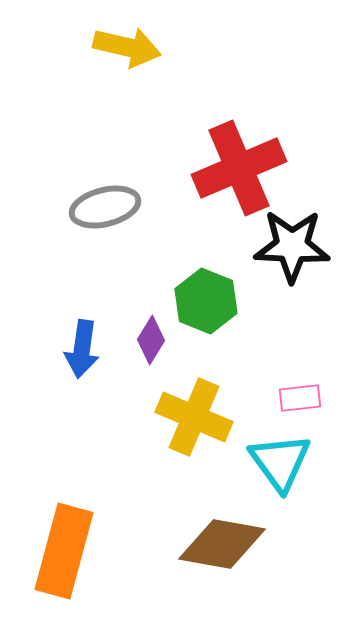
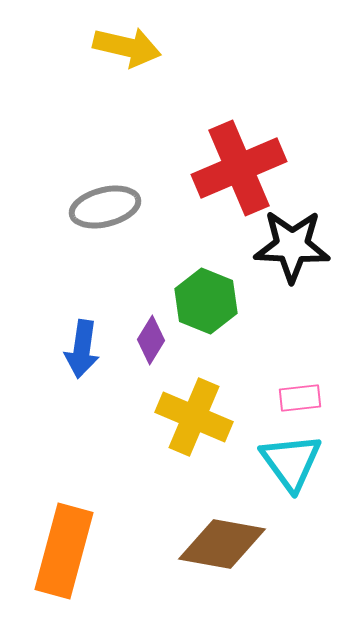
cyan triangle: moved 11 px right
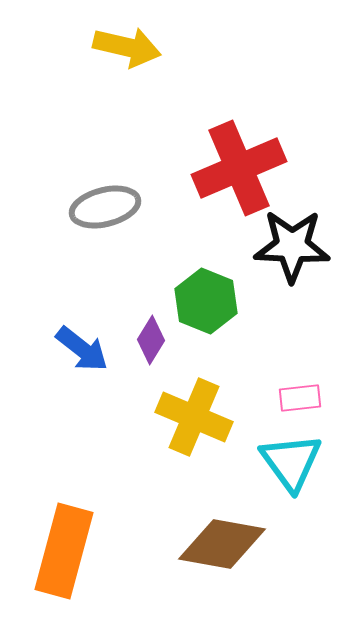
blue arrow: rotated 60 degrees counterclockwise
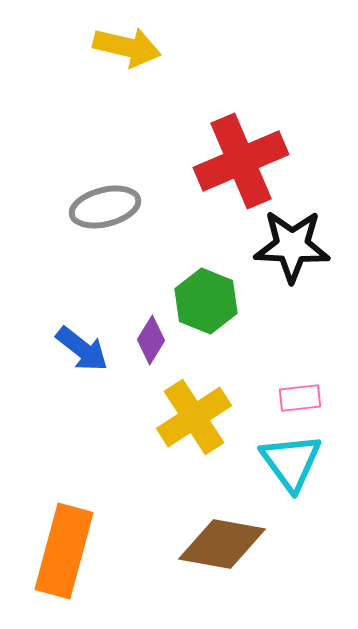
red cross: moved 2 px right, 7 px up
yellow cross: rotated 34 degrees clockwise
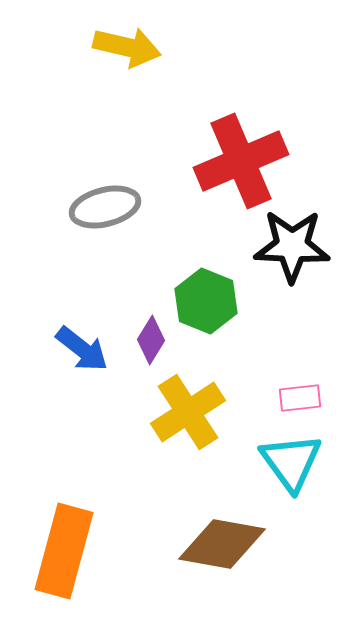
yellow cross: moved 6 px left, 5 px up
